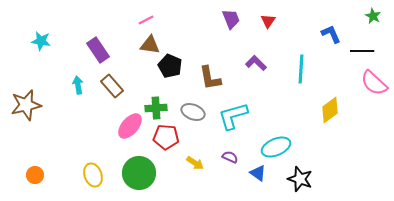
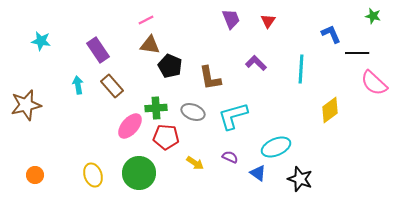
green star: rotated 14 degrees counterclockwise
black line: moved 5 px left, 2 px down
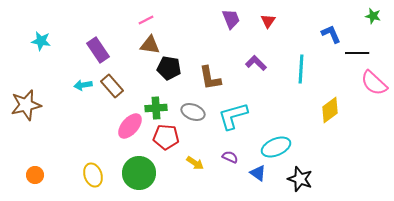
black pentagon: moved 1 px left, 2 px down; rotated 15 degrees counterclockwise
cyan arrow: moved 5 px right; rotated 90 degrees counterclockwise
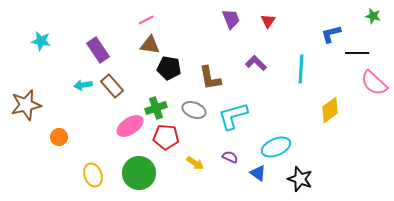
blue L-shape: rotated 80 degrees counterclockwise
green cross: rotated 15 degrees counterclockwise
gray ellipse: moved 1 px right, 2 px up
pink ellipse: rotated 16 degrees clockwise
orange circle: moved 24 px right, 38 px up
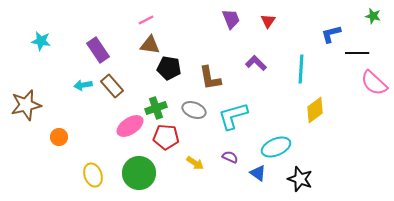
yellow diamond: moved 15 px left
